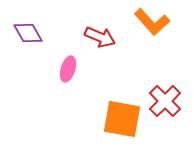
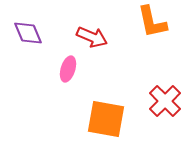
orange L-shape: rotated 30 degrees clockwise
purple diamond: rotated 8 degrees clockwise
red arrow: moved 8 px left
orange square: moved 16 px left
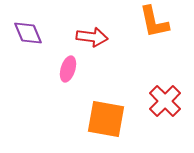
orange L-shape: moved 2 px right
red arrow: rotated 16 degrees counterclockwise
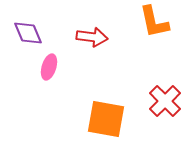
pink ellipse: moved 19 px left, 2 px up
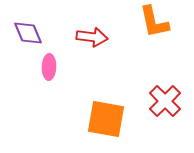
pink ellipse: rotated 15 degrees counterclockwise
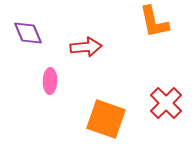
red arrow: moved 6 px left, 10 px down; rotated 12 degrees counterclockwise
pink ellipse: moved 1 px right, 14 px down
red cross: moved 1 px right, 2 px down
orange square: rotated 9 degrees clockwise
